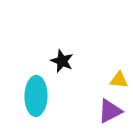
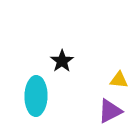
black star: rotated 15 degrees clockwise
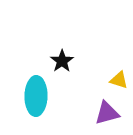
yellow triangle: rotated 12 degrees clockwise
purple triangle: moved 3 px left, 2 px down; rotated 12 degrees clockwise
